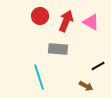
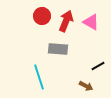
red circle: moved 2 px right
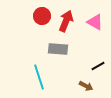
pink triangle: moved 4 px right
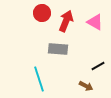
red circle: moved 3 px up
cyan line: moved 2 px down
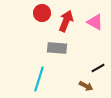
gray rectangle: moved 1 px left, 1 px up
black line: moved 2 px down
cyan line: rotated 35 degrees clockwise
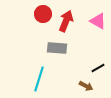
red circle: moved 1 px right, 1 px down
pink triangle: moved 3 px right, 1 px up
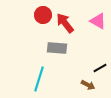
red circle: moved 1 px down
red arrow: moved 1 px left, 2 px down; rotated 60 degrees counterclockwise
black line: moved 2 px right
brown arrow: moved 2 px right, 1 px up
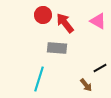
brown arrow: moved 2 px left; rotated 24 degrees clockwise
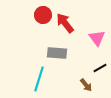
pink triangle: moved 1 px left, 17 px down; rotated 24 degrees clockwise
gray rectangle: moved 5 px down
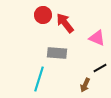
pink triangle: rotated 30 degrees counterclockwise
brown arrow: moved 1 px left; rotated 64 degrees clockwise
